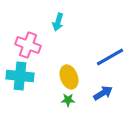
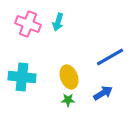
pink cross: moved 21 px up
cyan cross: moved 2 px right, 1 px down
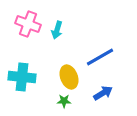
cyan arrow: moved 1 px left, 8 px down
blue line: moved 10 px left
green star: moved 4 px left, 1 px down
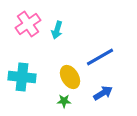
pink cross: rotated 35 degrees clockwise
yellow ellipse: moved 1 px right; rotated 10 degrees counterclockwise
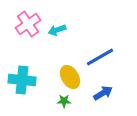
cyan arrow: rotated 54 degrees clockwise
cyan cross: moved 3 px down
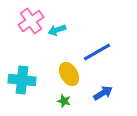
pink cross: moved 3 px right, 3 px up
blue line: moved 3 px left, 5 px up
yellow ellipse: moved 1 px left, 3 px up
green star: rotated 16 degrees clockwise
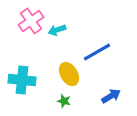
blue arrow: moved 8 px right, 3 px down
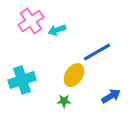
yellow ellipse: moved 5 px right, 1 px down; rotated 65 degrees clockwise
cyan cross: rotated 24 degrees counterclockwise
green star: rotated 16 degrees counterclockwise
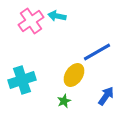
cyan arrow: moved 14 px up; rotated 30 degrees clockwise
blue arrow: moved 5 px left; rotated 24 degrees counterclockwise
green star: rotated 24 degrees counterclockwise
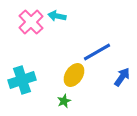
pink cross: moved 1 px down; rotated 10 degrees counterclockwise
blue arrow: moved 16 px right, 19 px up
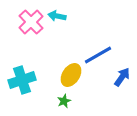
blue line: moved 1 px right, 3 px down
yellow ellipse: moved 3 px left
